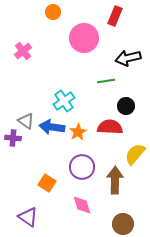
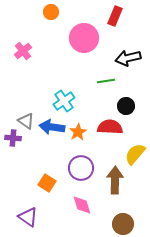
orange circle: moved 2 px left
purple circle: moved 1 px left, 1 px down
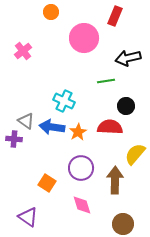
cyan cross: rotated 30 degrees counterclockwise
purple cross: moved 1 px right, 1 px down
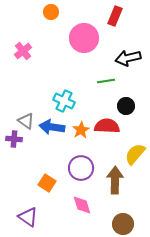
red semicircle: moved 3 px left, 1 px up
orange star: moved 3 px right, 2 px up
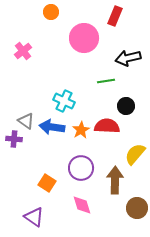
purple triangle: moved 6 px right
brown circle: moved 14 px right, 16 px up
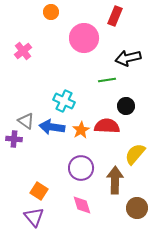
green line: moved 1 px right, 1 px up
orange square: moved 8 px left, 8 px down
purple triangle: rotated 15 degrees clockwise
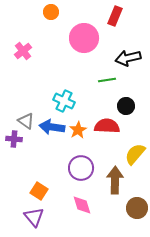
orange star: moved 3 px left
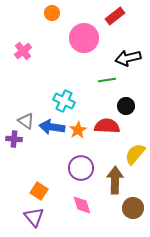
orange circle: moved 1 px right, 1 px down
red rectangle: rotated 30 degrees clockwise
brown circle: moved 4 px left
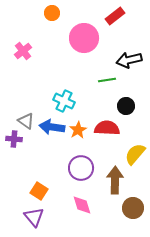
black arrow: moved 1 px right, 2 px down
red semicircle: moved 2 px down
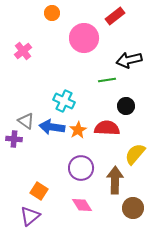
pink diamond: rotated 15 degrees counterclockwise
purple triangle: moved 4 px left, 1 px up; rotated 30 degrees clockwise
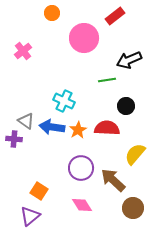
black arrow: rotated 10 degrees counterclockwise
brown arrow: moved 2 px left; rotated 48 degrees counterclockwise
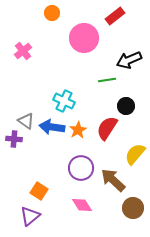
red semicircle: rotated 60 degrees counterclockwise
